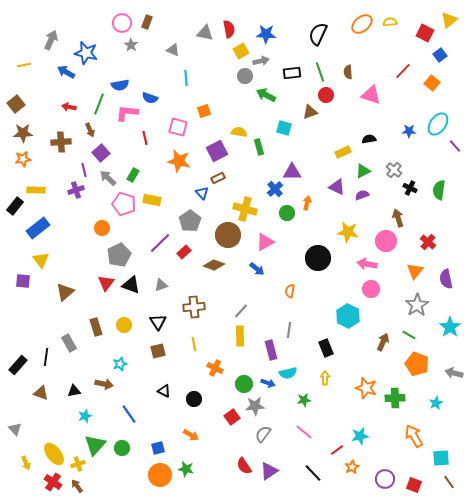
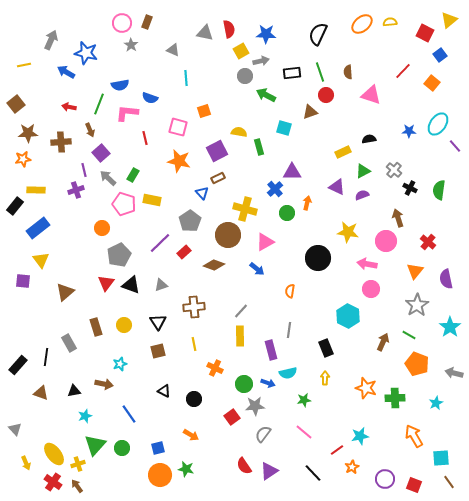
brown star at (23, 133): moved 5 px right
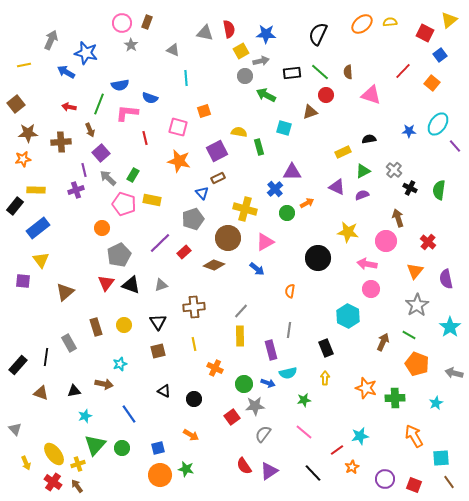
green line at (320, 72): rotated 30 degrees counterclockwise
orange arrow at (307, 203): rotated 48 degrees clockwise
gray pentagon at (190, 221): moved 3 px right, 2 px up; rotated 15 degrees clockwise
brown circle at (228, 235): moved 3 px down
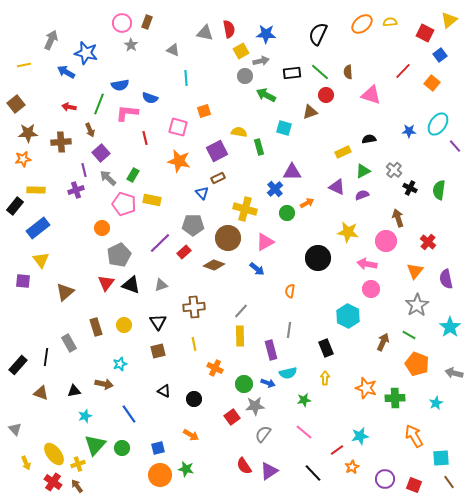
gray pentagon at (193, 219): moved 6 px down; rotated 20 degrees clockwise
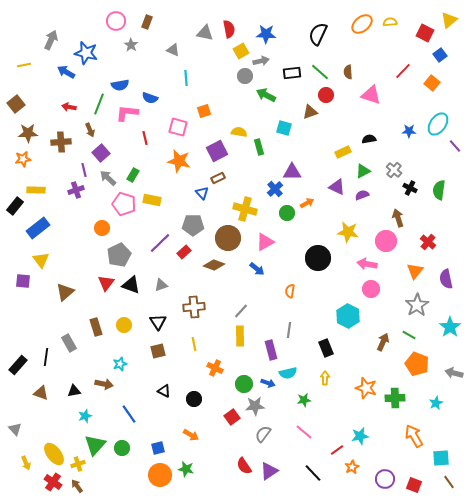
pink circle at (122, 23): moved 6 px left, 2 px up
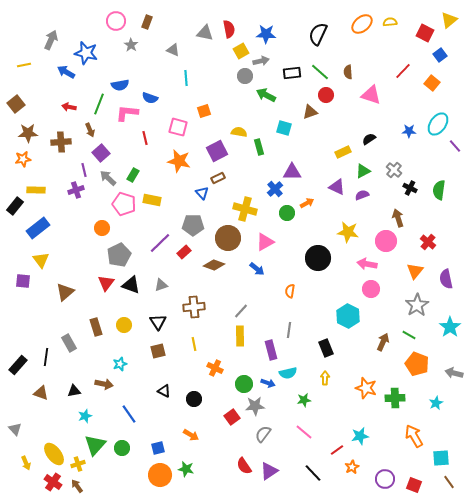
black semicircle at (369, 139): rotated 24 degrees counterclockwise
